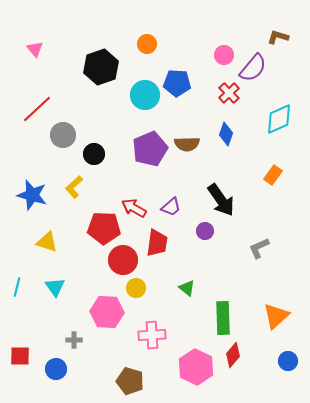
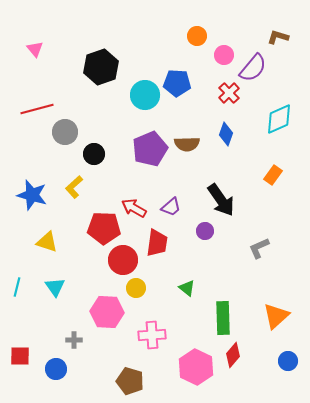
orange circle at (147, 44): moved 50 px right, 8 px up
red line at (37, 109): rotated 28 degrees clockwise
gray circle at (63, 135): moved 2 px right, 3 px up
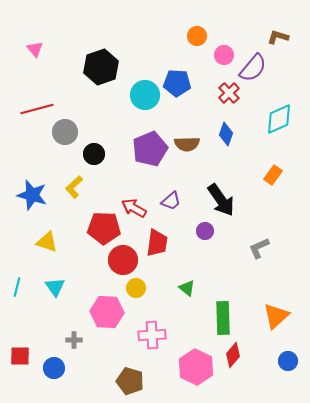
purple trapezoid at (171, 207): moved 6 px up
blue circle at (56, 369): moved 2 px left, 1 px up
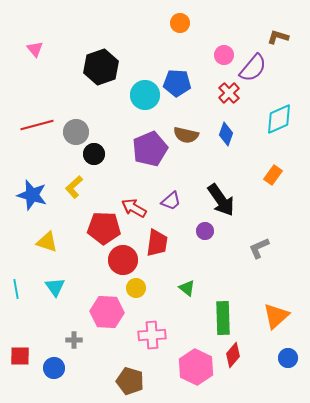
orange circle at (197, 36): moved 17 px left, 13 px up
red line at (37, 109): moved 16 px down
gray circle at (65, 132): moved 11 px right
brown semicircle at (187, 144): moved 1 px left, 9 px up; rotated 15 degrees clockwise
cyan line at (17, 287): moved 1 px left, 2 px down; rotated 24 degrees counterclockwise
blue circle at (288, 361): moved 3 px up
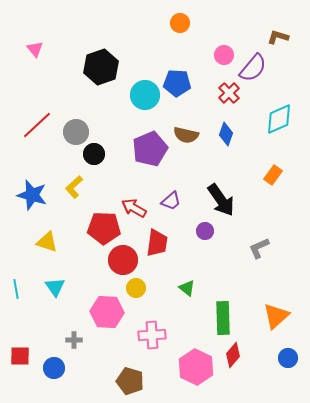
red line at (37, 125): rotated 28 degrees counterclockwise
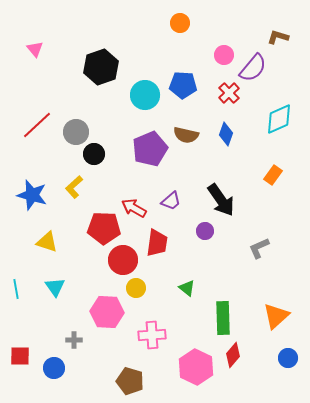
blue pentagon at (177, 83): moved 6 px right, 2 px down
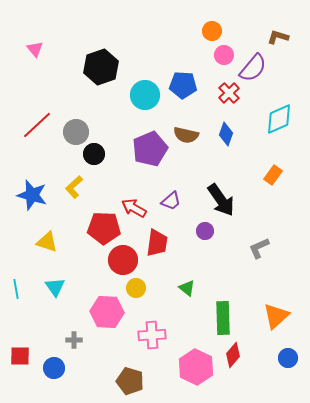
orange circle at (180, 23): moved 32 px right, 8 px down
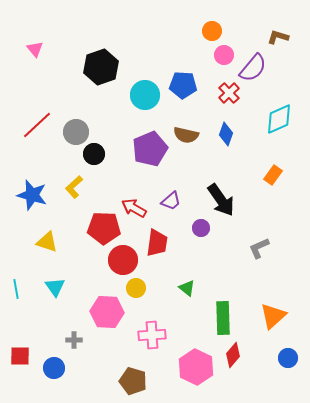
purple circle at (205, 231): moved 4 px left, 3 px up
orange triangle at (276, 316): moved 3 px left
brown pentagon at (130, 381): moved 3 px right
